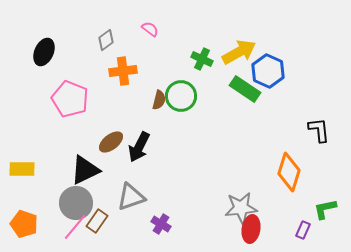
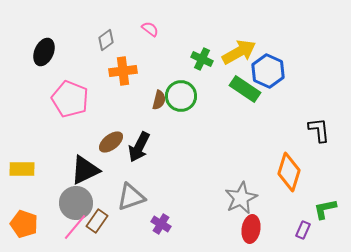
gray star: moved 10 px up; rotated 20 degrees counterclockwise
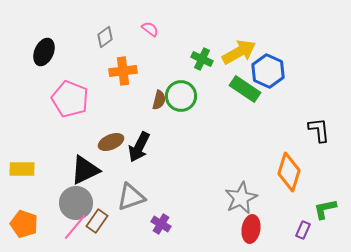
gray diamond: moved 1 px left, 3 px up
brown ellipse: rotated 15 degrees clockwise
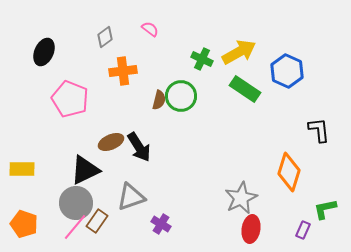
blue hexagon: moved 19 px right
black arrow: rotated 60 degrees counterclockwise
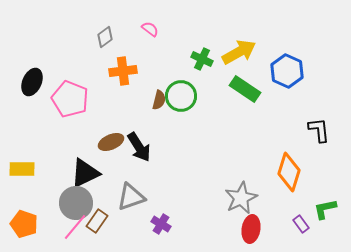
black ellipse: moved 12 px left, 30 px down
black triangle: moved 3 px down
purple rectangle: moved 2 px left, 6 px up; rotated 60 degrees counterclockwise
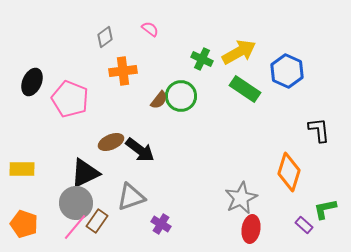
brown semicircle: rotated 24 degrees clockwise
black arrow: moved 1 px right, 3 px down; rotated 20 degrees counterclockwise
purple rectangle: moved 3 px right, 1 px down; rotated 12 degrees counterclockwise
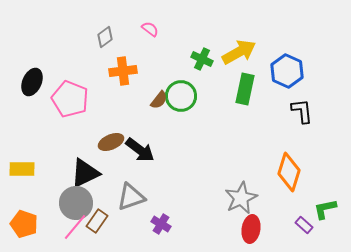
green rectangle: rotated 68 degrees clockwise
black L-shape: moved 17 px left, 19 px up
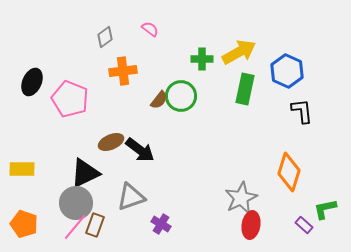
green cross: rotated 25 degrees counterclockwise
brown rectangle: moved 2 px left, 4 px down; rotated 15 degrees counterclockwise
red ellipse: moved 4 px up
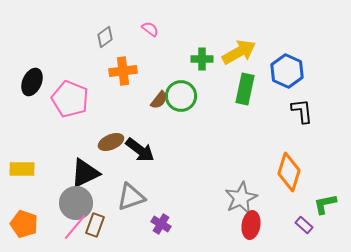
green L-shape: moved 5 px up
